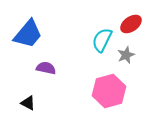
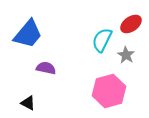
gray star: rotated 18 degrees counterclockwise
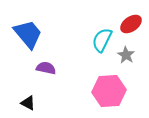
blue trapezoid: rotated 80 degrees counterclockwise
pink hexagon: rotated 12 degrees clockwise
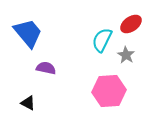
blue trapezoid: moved 1 px up
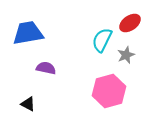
red ellipse: moved 1 px left, 1 px up
blue trapezoid: rotated 60 degrees counterclockwise
gray star: rotated 18 degrees clockwise
pink hexagon: rotated 12 degrees counterclockwise
black triangle: moved 1 px down
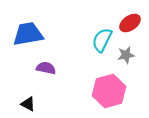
blue trapezoid: moved 1 px down
gray star: rotated 12 degrees clockwise
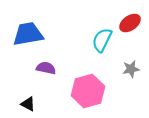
gray star: moved 5 px right, 14 px down
pink hexagon: moved 21 px left
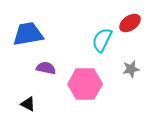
pink hexagon: moved 3 px left, 7 px up; rotated 16 degrees clockwise
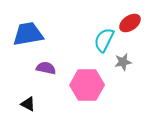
cyan semicircle: moved 2 px right
gray star: moved 8 px left, 7 px up
pink hexagon: moved 2 px right, 1 px down
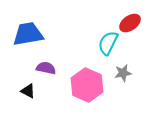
cyan semicircle: moved 4 px right, 3 px down
gray star: moved 11 px down
pink hexagon: rotated 24 degrees clockwise
black triangle: moved 13 px up
